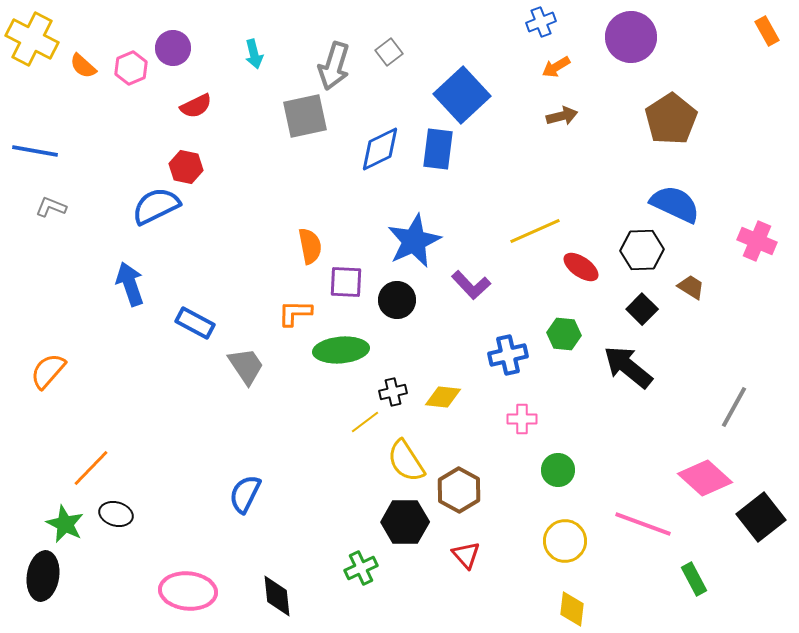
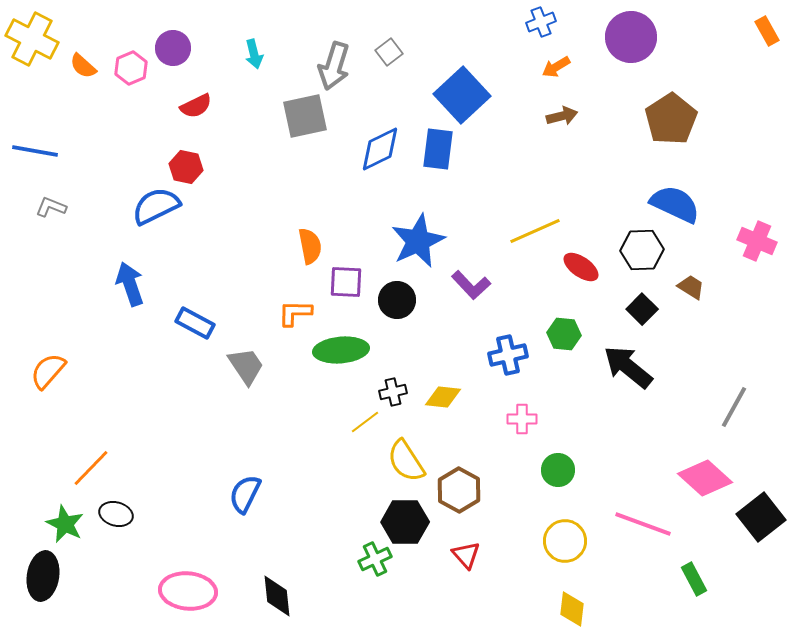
blue star at (414, 241): moved 4 px right
green cross at (361, 568): moved 14 px right, 9 px up
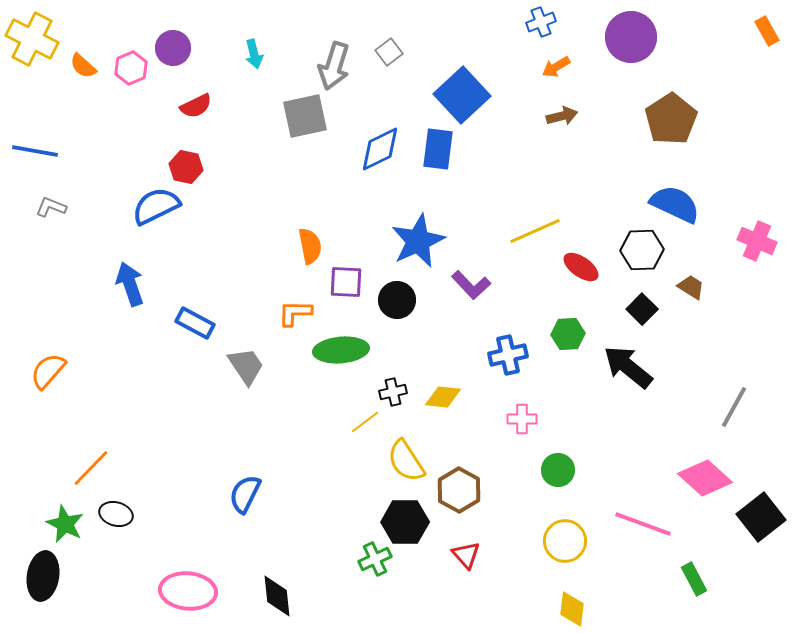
green hexagon at (564, 334): moved 4 px right; rotated 8 degrees counterclockwise
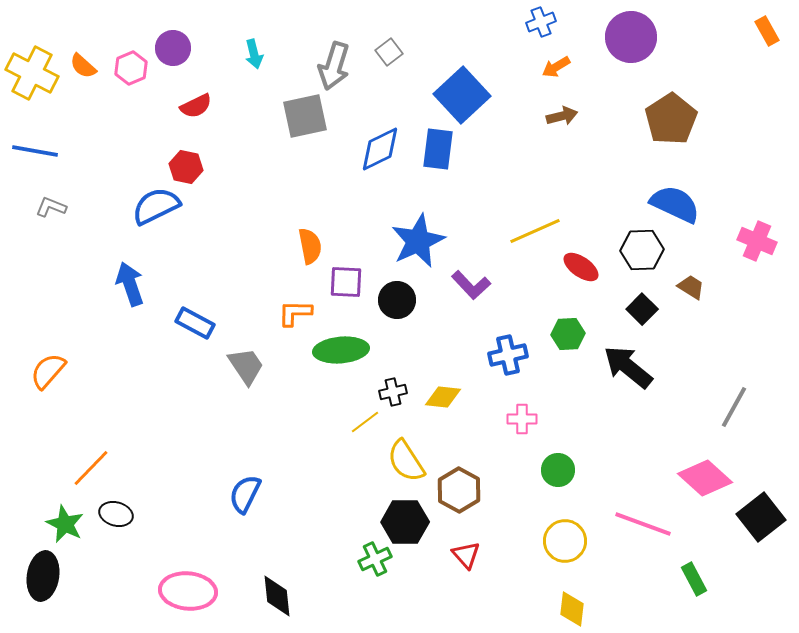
yellow cross at (32, 39): moved 34 px down
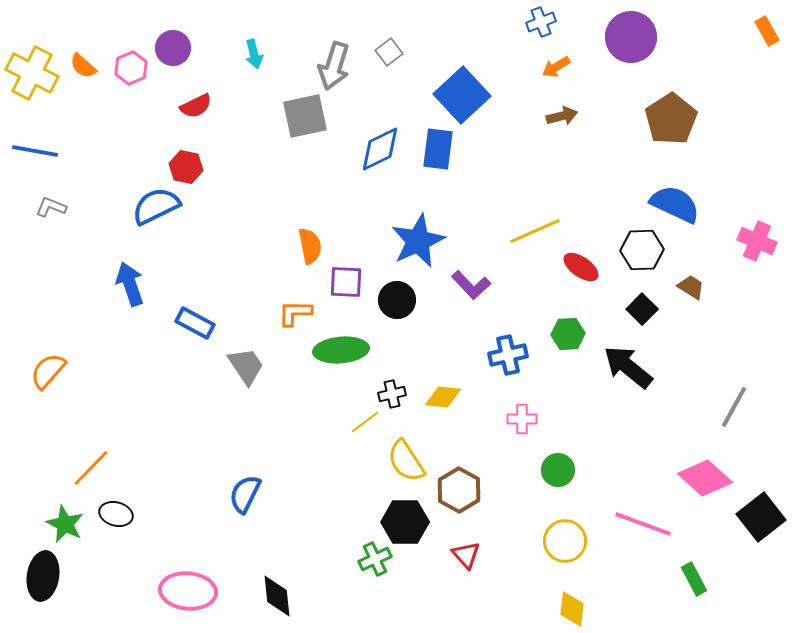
black cross at (393, 392): moved 1 px left, 2 px down
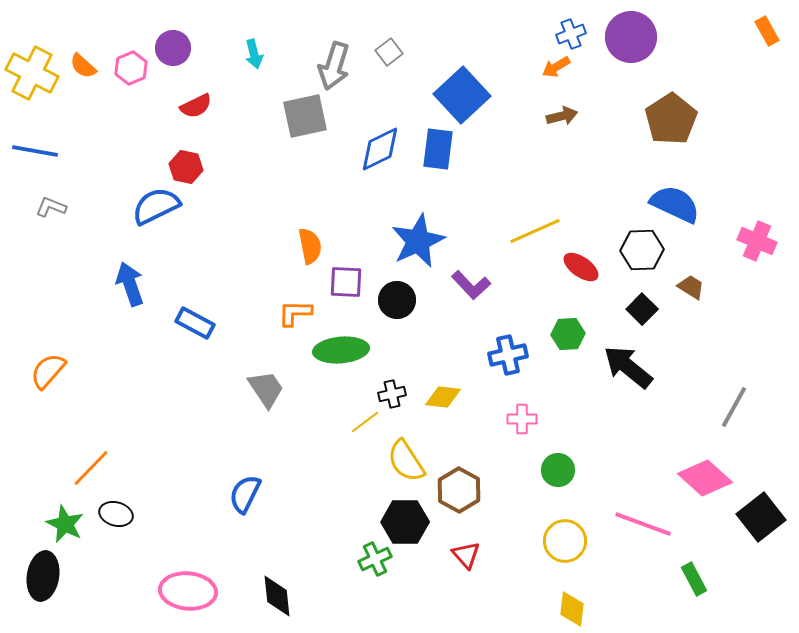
blue cross at (541, 22): moved 30 px right, 12 px down
gray trapezoid at (246, 366): moved 20 px right, 23 px down
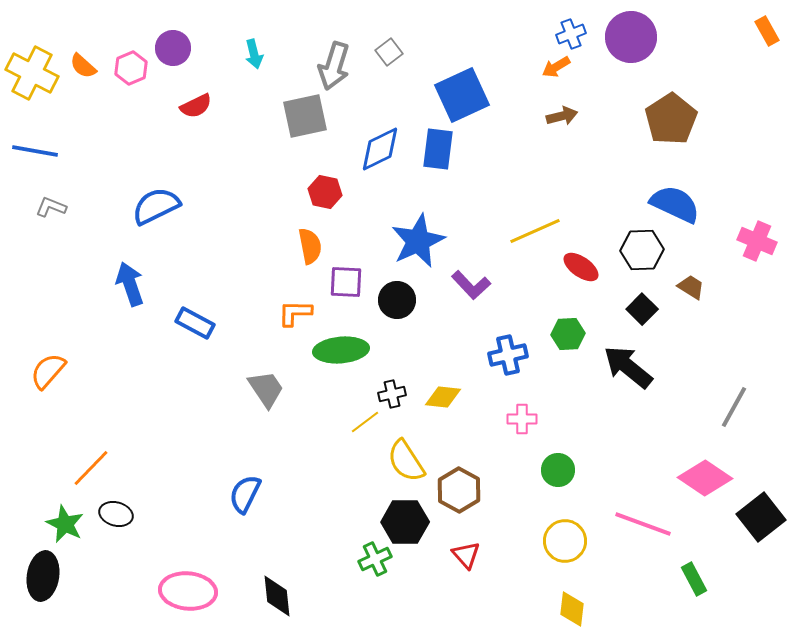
blue square at (462, 95): rotated 18 degrees clockwise
red hexagon at (186, 167): moved 139 px right, 25 px down
pink diamond at (705, 478): rotated 8 degrees counterclockwise
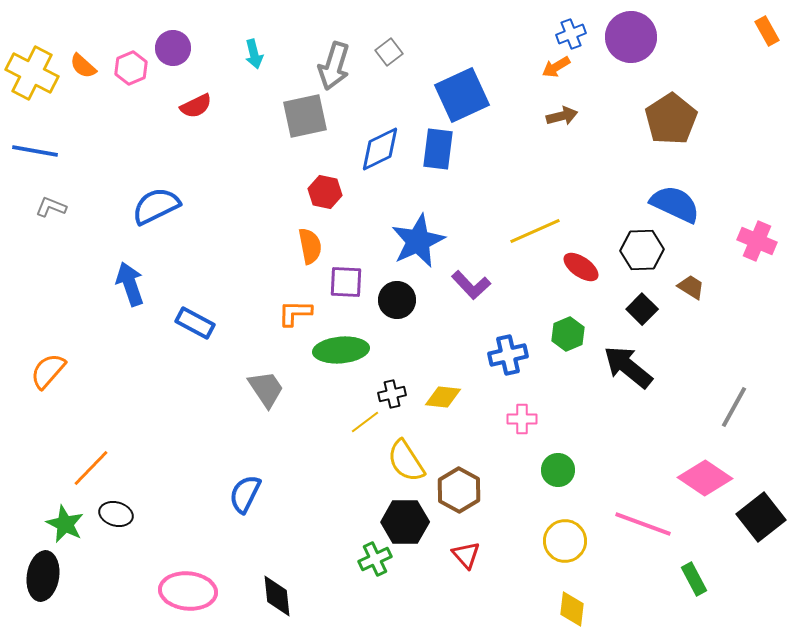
green hexagon at (568, 334): rotated 20 degrees counterclockwise
